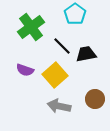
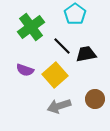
gray arrow: rotated 30 degrees counterclockwise
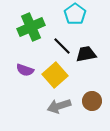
green cross: rotated 12 degrees clockwise
brown circle: moved 3 px left, 2 px down
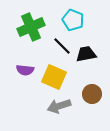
cyan pentagon: moved 2 px left, 6 px down; rotated 15 degrees counterclockwise
purple semicircle: rotated 12 degrees counterclockwise
yellow square: moved 1 px left, 2 px down; rotated 25 degrees counterclockwise
brown circle: moved 7 px up
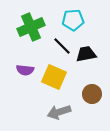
cyan pentagon: rotated 25 degrees counterclockwise
gray arrow: moved 6 px down
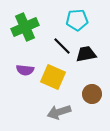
cyan pentagon: moved 4 px right
green cross: moved 6 px left
yellow square: moved 1 px left
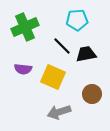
purple semicircle: moved 2 px left, 1 px up
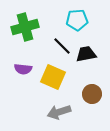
green cross: rotated 8 degrees clockwise
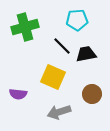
purple semicircle: moved 5 px left, 25 px down
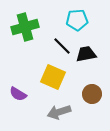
purple semicircle: rotated 24 degrees clockwise
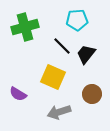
black trapezoid: rotated 40 degrees counterclockwise
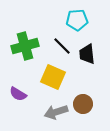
green cross: moved 19 px down
black trapezoid: moved 1 px right; rotated 45 degrees counterclockwise
brown circle: moved 9 px left, 10 px down
gray arrow: moved 3 px left
